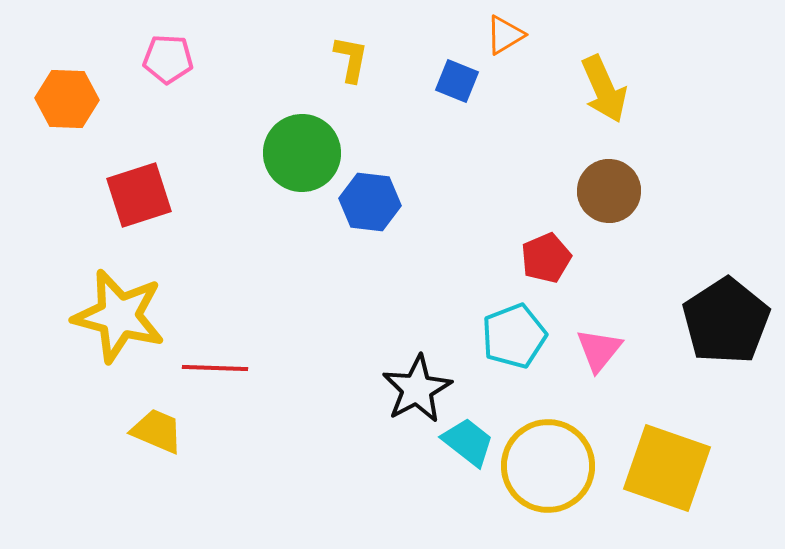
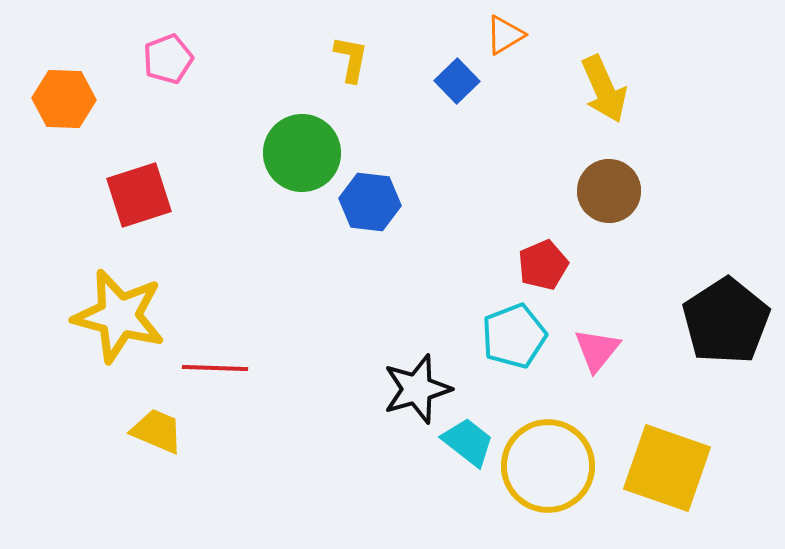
pink pentagon: rotated 24 degrees counterclockwise
blue square: rotated 24 degrees clockwise
orange hexagon: moved 3 px left
red pentagon: moved 3 px left, 7 px down
pink triangle: moved 2 px left
black star: rotated 12 degrees clockwise
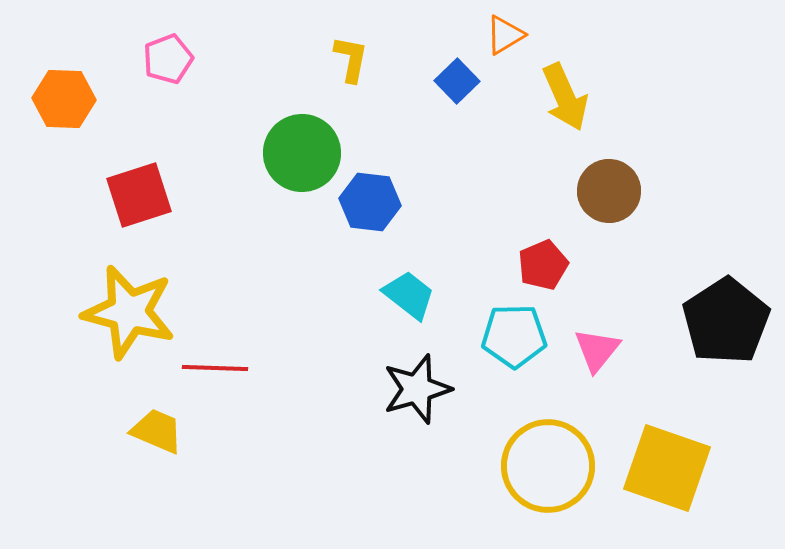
yellow arrow: moved 39 px left, 8 px down
yellow star: moved 10 px right, 4 px up
cyan pentagon: rotated 20 degrees clockwise
cyan trapezoid: moved 59 px left, 147 px up
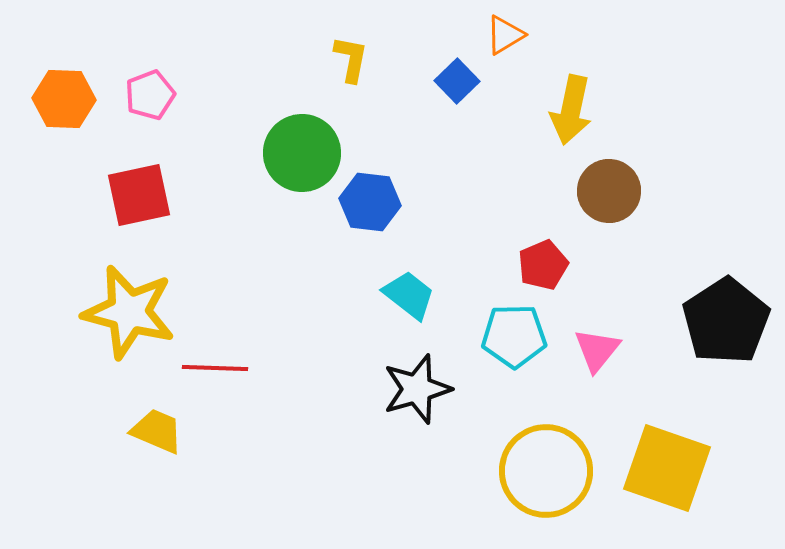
pink pentagon: moved 18 px left, 36 px down
yellow arrow: moved 6 px right, 13 px down; rotated 36 degrees clockwise
red square: rotated 6 degrees clockwise
yellow circle: moved 2 px left, 5 px down
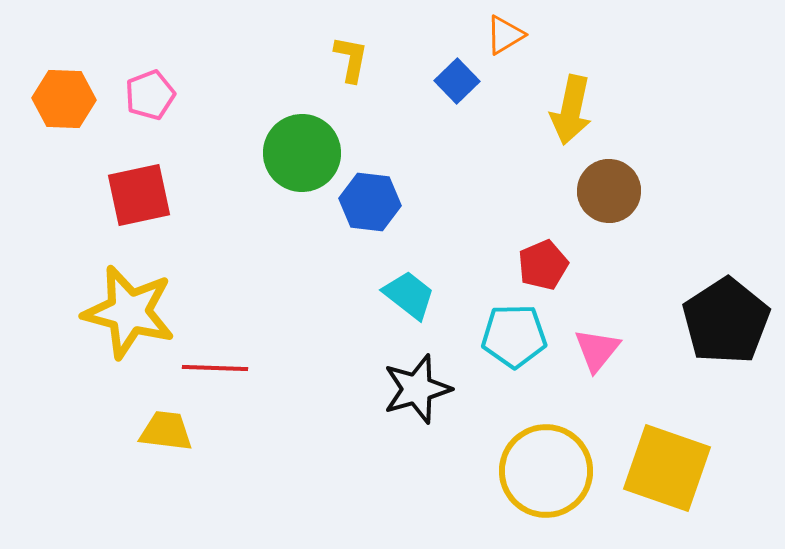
yellow trapezoid: moved 9 px right; rotated 16 degrees counterclockwise
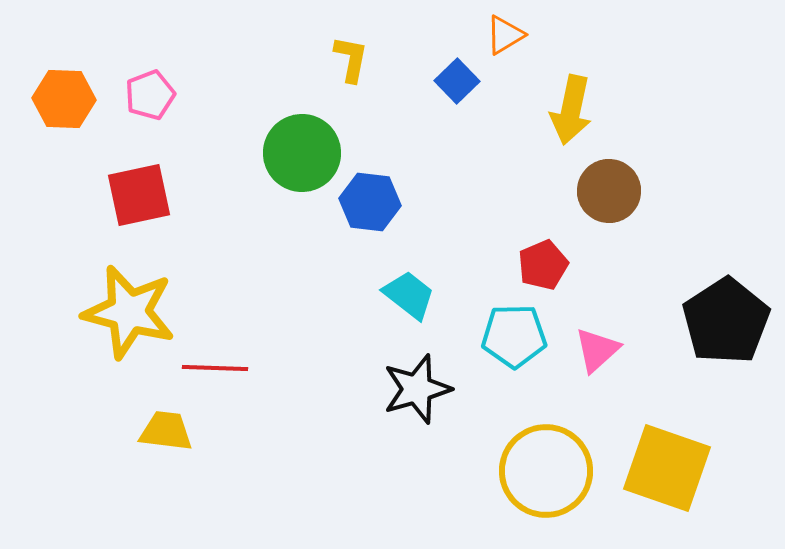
pink triangle: rotated 9 degrees clockwise
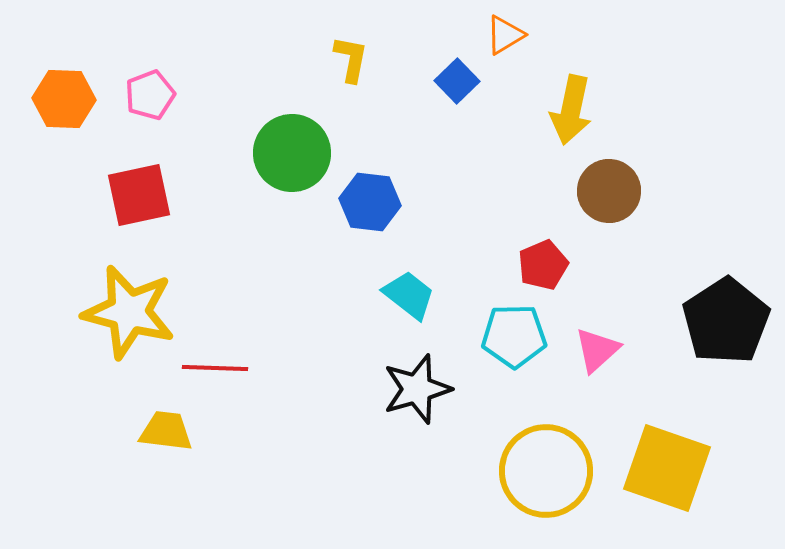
green circle: moved 10 px left
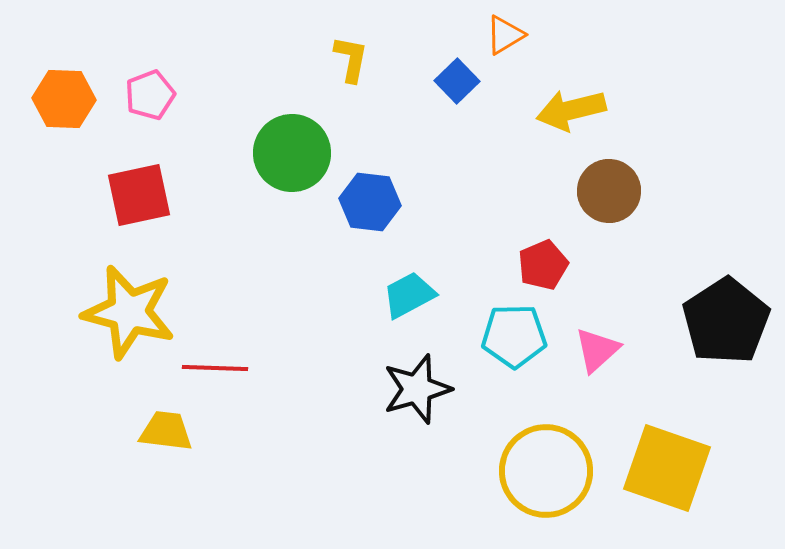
yellow arrow: rotated 64 degrees clockwise
cyan trapezoid: rotated 66 degrees counterclockwise
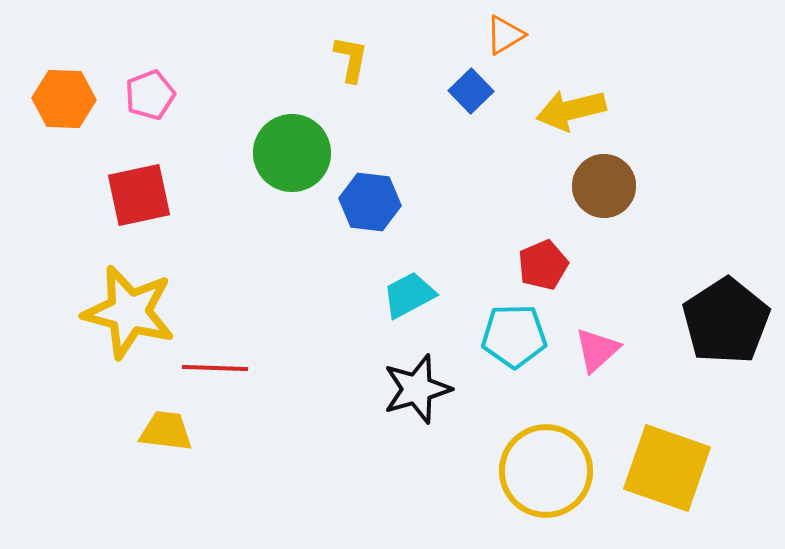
blue square: moved 14 px right, 10 px down
brown circle: moved 5 px left, 5 px up
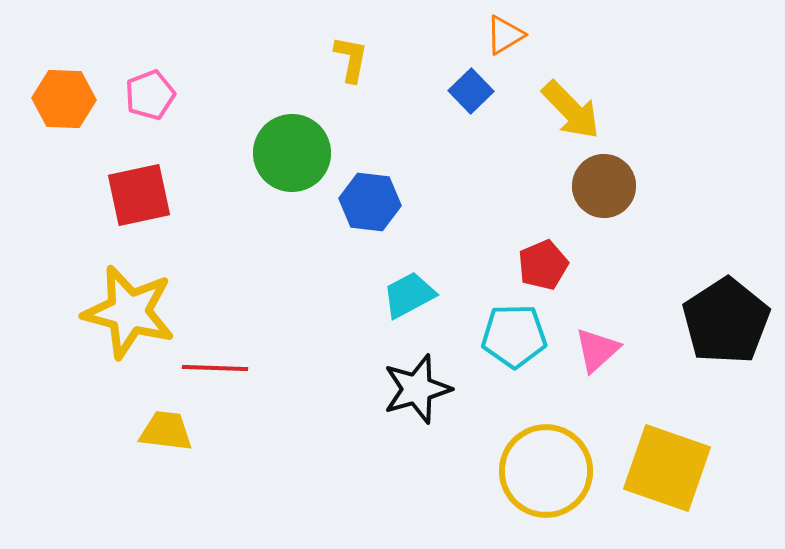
yellow arrow: rotated 120 degrees counterclockwise
